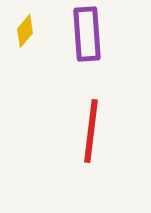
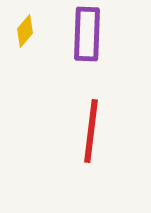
purple rectangle: rotated 6 degrees clockwise
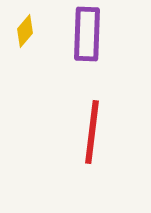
red line: moved 1 px right, 1 px down
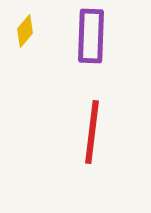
purple rectangle: moved 4 px right, 2 px down
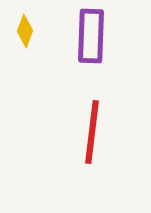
yellow diamond: rotated 20 degrees counterclockwise
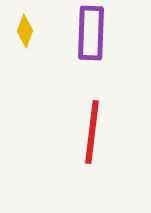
purple rectangle: moved 3 px up
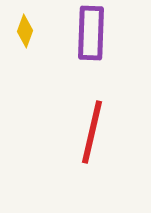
red line: rotated 6 degrees clockwise
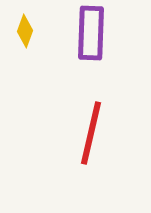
red line: moved 1 px left, 1 px down
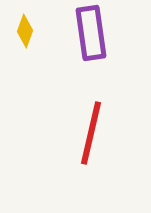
purple rectangle: rotated 10 degrees counterclockwise
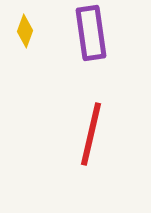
red line: moved 1 px down
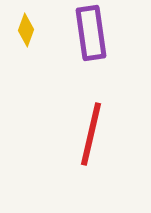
yellow diamond: moved 1 px right, 1 px up
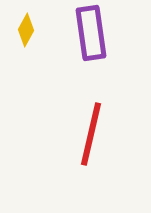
yellow diamond: rotated 8 degrees clockwise
